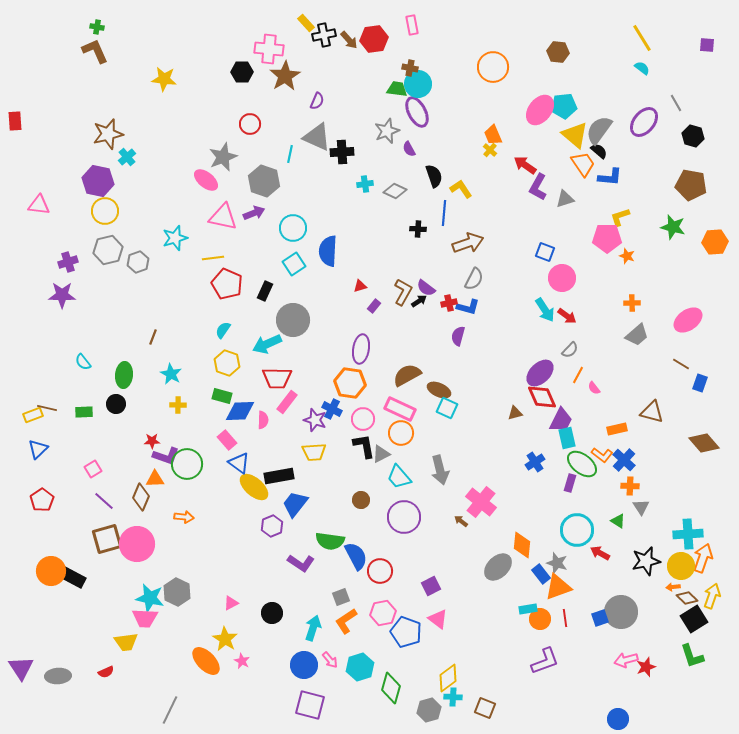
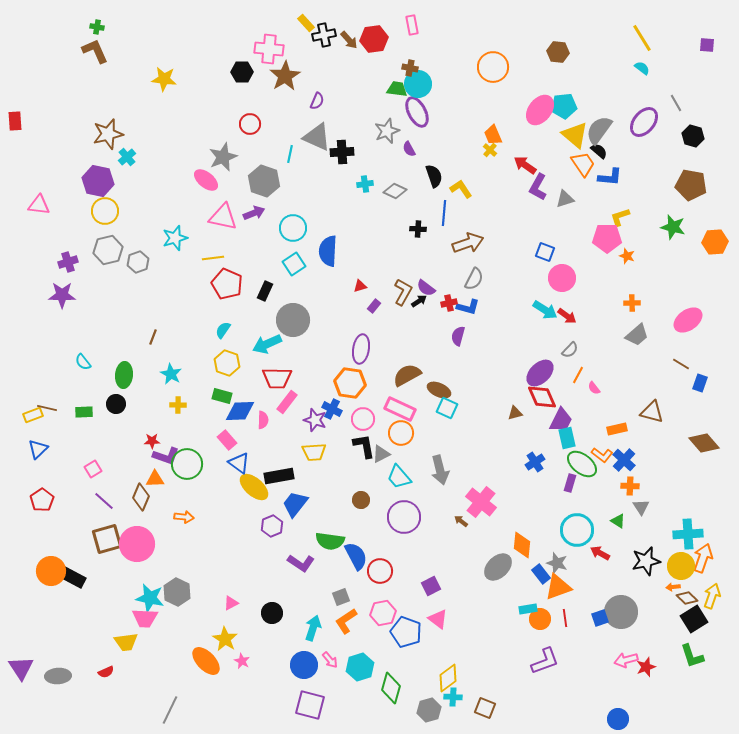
cyan arrow at (545, 310): rotated 25 degrees counterclockwise
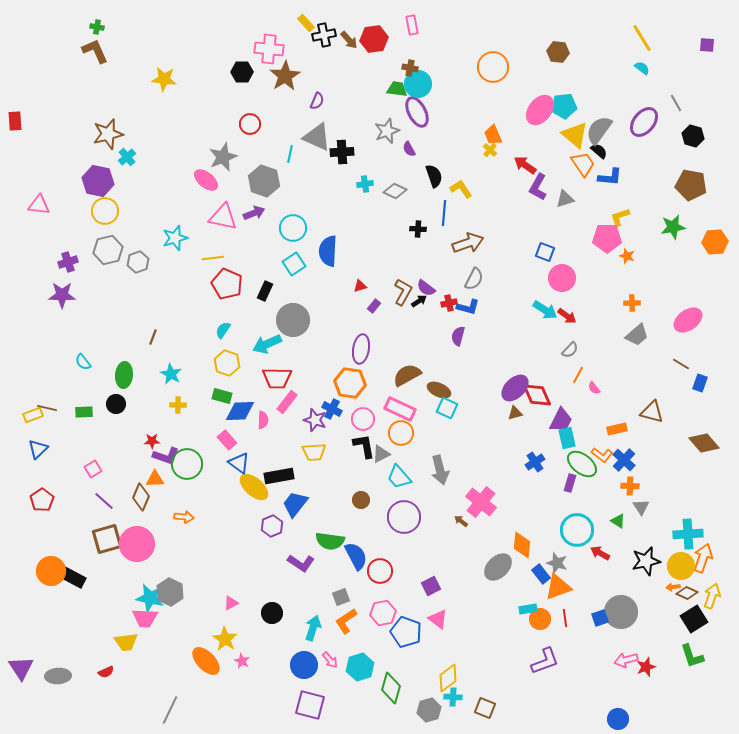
green star at (673, 227): rotated 25 degrees counterclockwise
purple ellipse at (540, 373): moved 25 px left, 15 px down
red diamond at (542, 397): moved 5 px left, 2 px up
gray hexagon at (177, 592): moved 7 px left
brown diamond at (687, 598): moved 5 px up; rotated 20 degrees counterclockwise
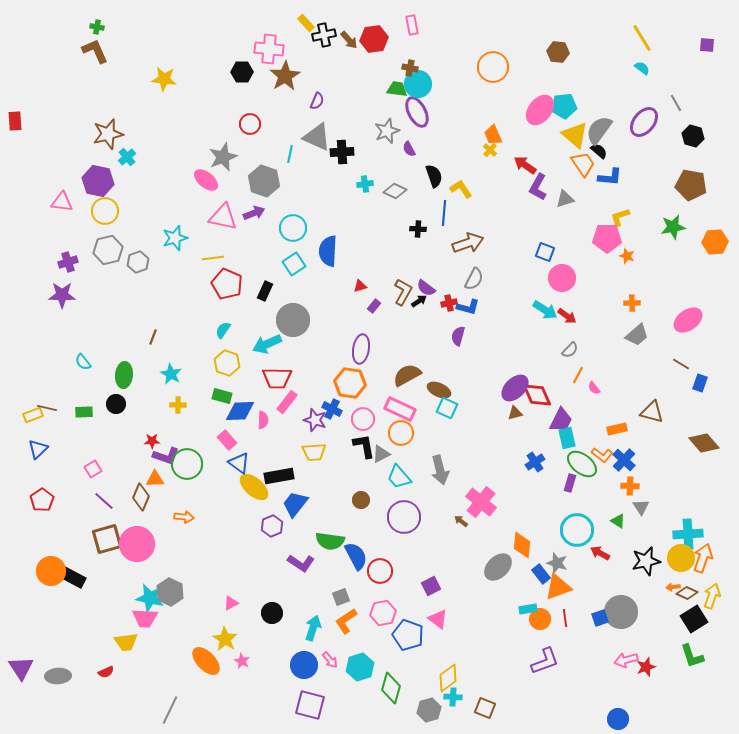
pink triangle at (39, 205): moved 23 px right, 3 px up
yellow circle at (681, 566): moved 8 px up
blue pentagon at (406, 632): moved 2 px right, 3 px down
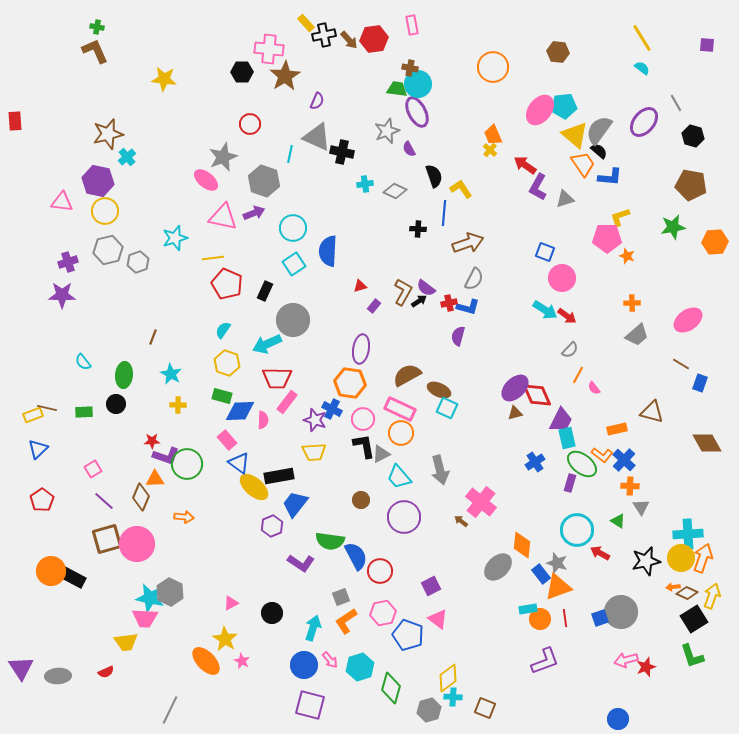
black cross at (342, 152): rotated 15 degrees clockwise
brown diamond at (704, 443): moved 3 px right; rotated 12 degrees clockwise
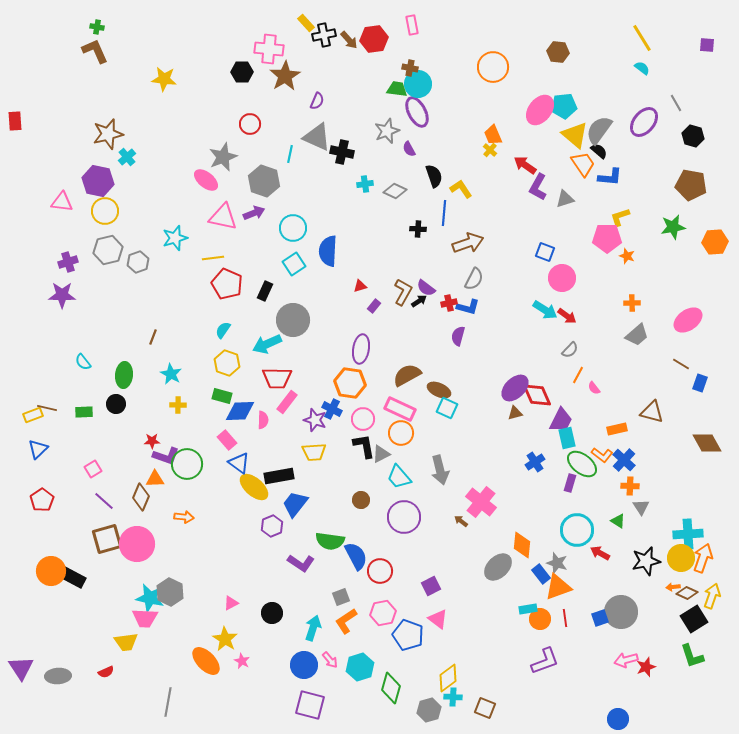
gray line at (170, 710): moved 2 px left, 8 px up; rotated 16 degrees counterclockwise
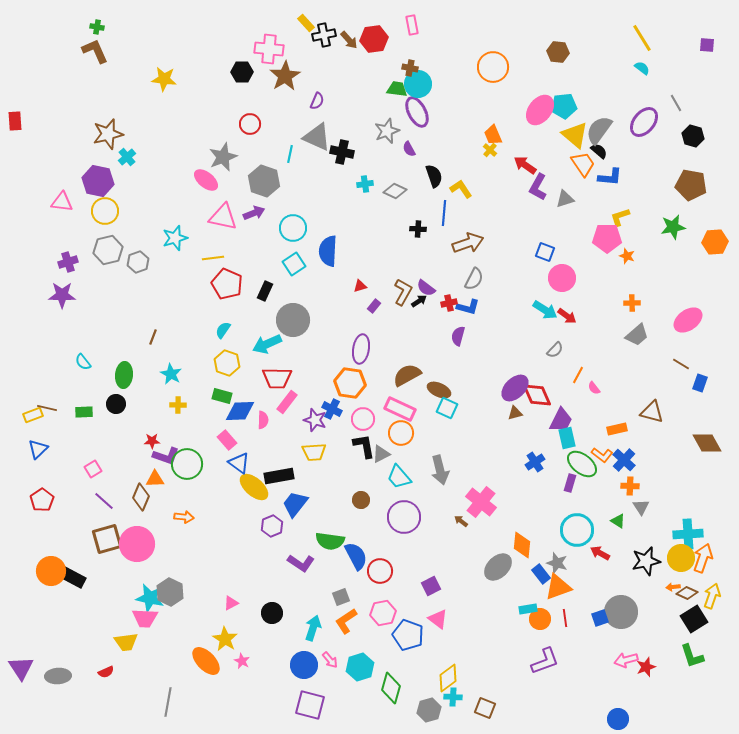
gray semicircle at (570, 350): moved 15 px left
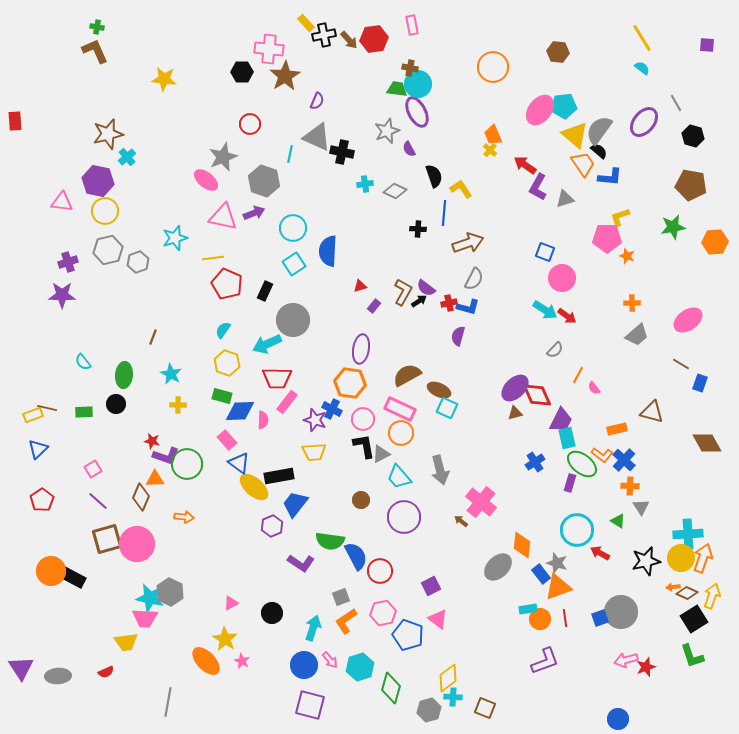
red star at (152, 441): rotated 14 degrees clockwise
purple line at (104, 501): moved 6 px left
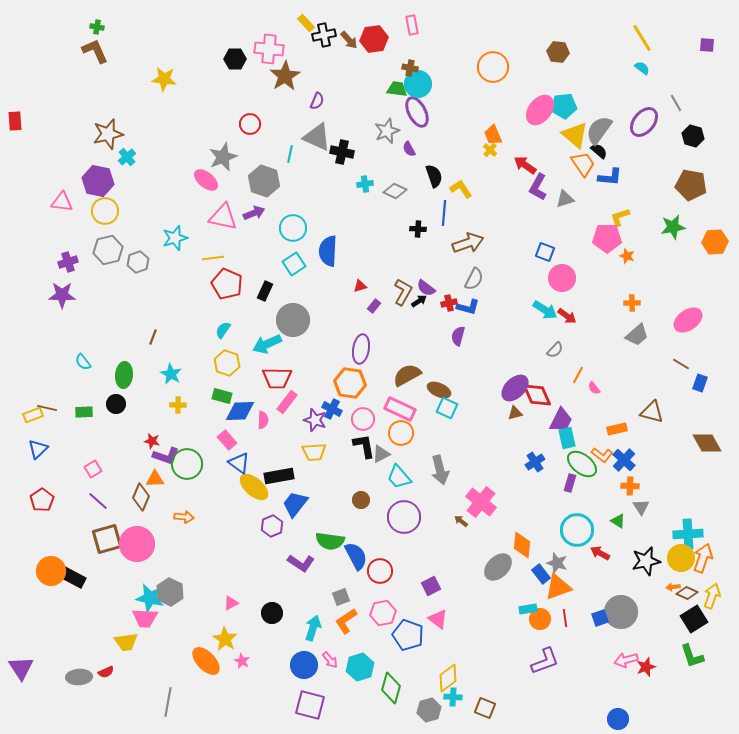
black hexagon at (242, 72): moved 7 px left, 13 px up
gray ellipse at (58, 676): moved 21 px right, 1 px down
